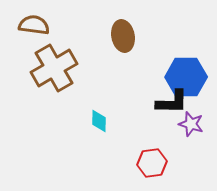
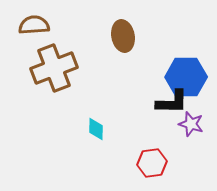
brown semicircle: rotated 12 degrees counterclockwise
brown cross: rotated 9 degrees clockwise
cyan diamond: moved 3 px left, 8 px down
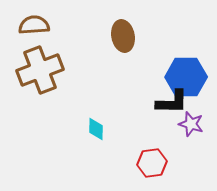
brown cross: moved 14 px left, 2 px down
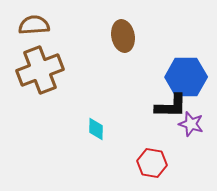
black L-shape: moved 1 px left, 4 px down
red hexagon: rotated 16 degrees clockwise
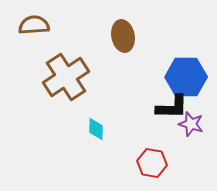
brown cross: moved 26 px right, 7 px down; rotated 12 degrees counterclockwise
black L-shape: moved 1 px right, 1 px down
